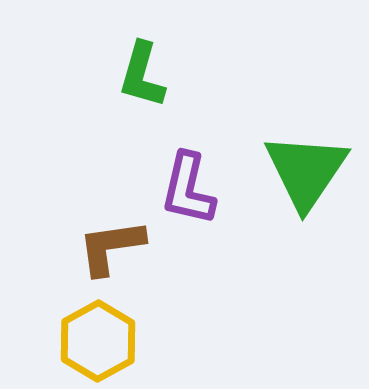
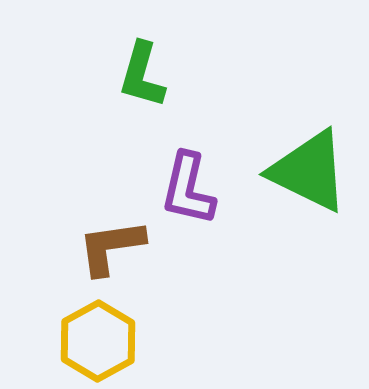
green triangle: moved 3 px right; rotated 38 degrees counterclockwise
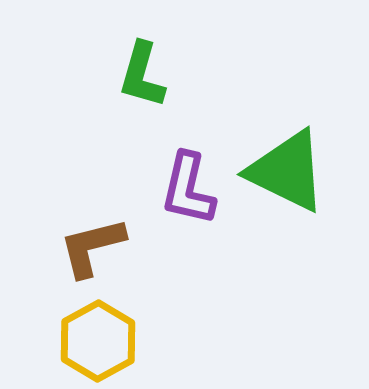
green triangle: moved 22 px left
brown L-shape: moved 19 px left; rotated 6 degrees counterclockwise
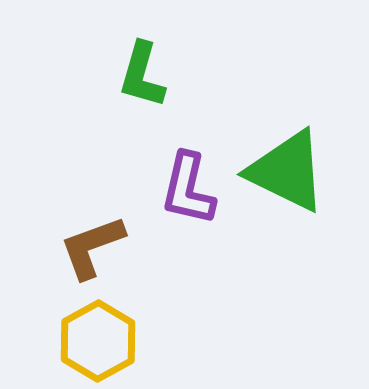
brown L-shape: rotated 6 degrees counterclockwise
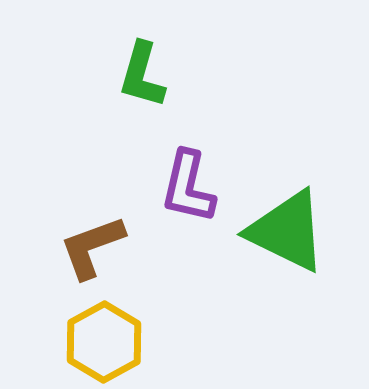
green triangle: moved 60 px down
purple L-shape: moved 2 px up
yellow hexagon: moved 6 px right, 1 px down
